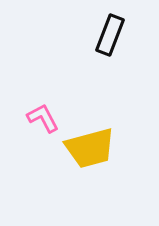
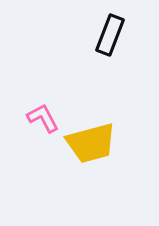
yellow trapezoid: moved 1 px right, 5 px up
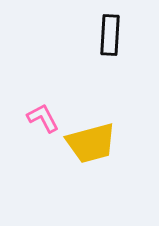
black rectangle: rotated 18 degrees counterclockwise
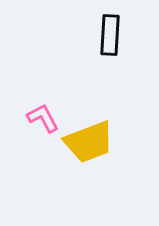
yellow trapezoid: moved 2 px left, 1 px up; rotated 6 degrees counterclockwise
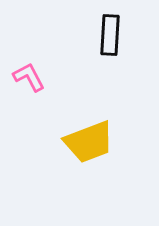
pink L-shape: moved 14 px left, 41 px up
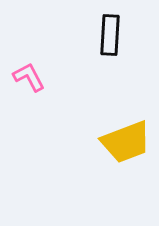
yellow trapezoid: moved 37 px right
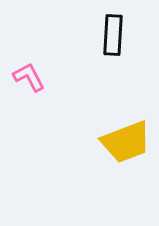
black rectangle: moved 3 px right
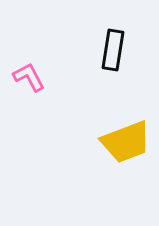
black rectangle: moved 15 px down; rotated 6 degrees clockwise
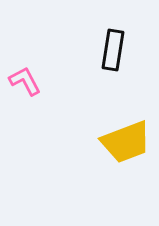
pink L-shape: moved 4 px left, 4 px down
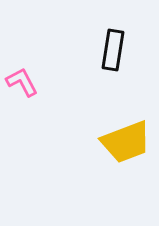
pink L-shape: moved 3 px left, 1 px down
